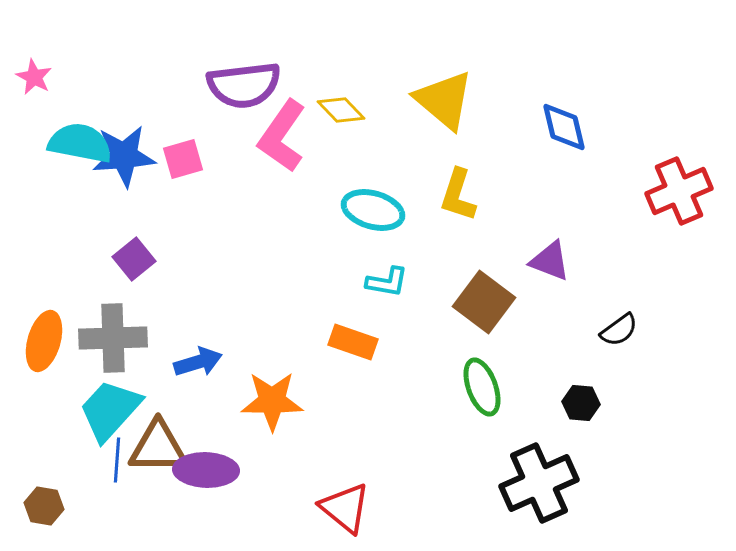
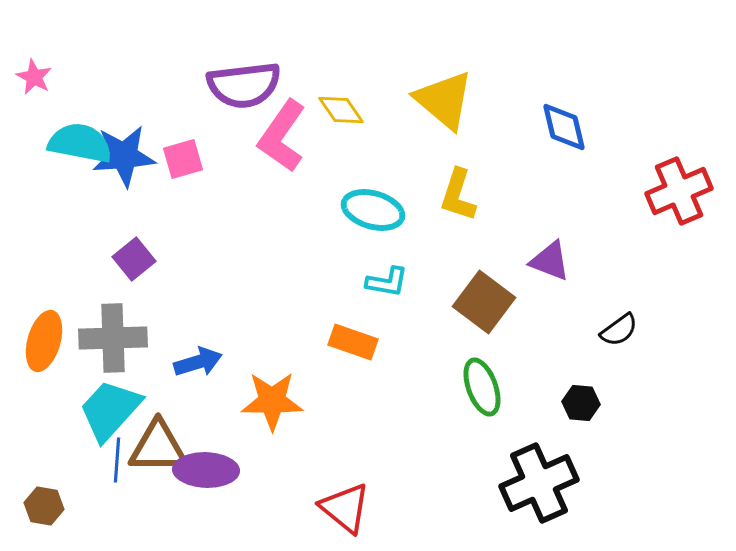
yellow diamond: rotated 9 degrees clockwise
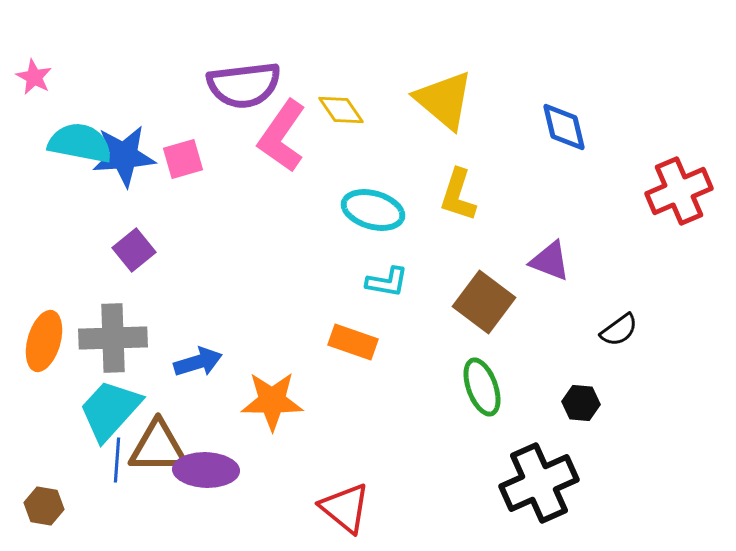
purple square: moved 9 px up
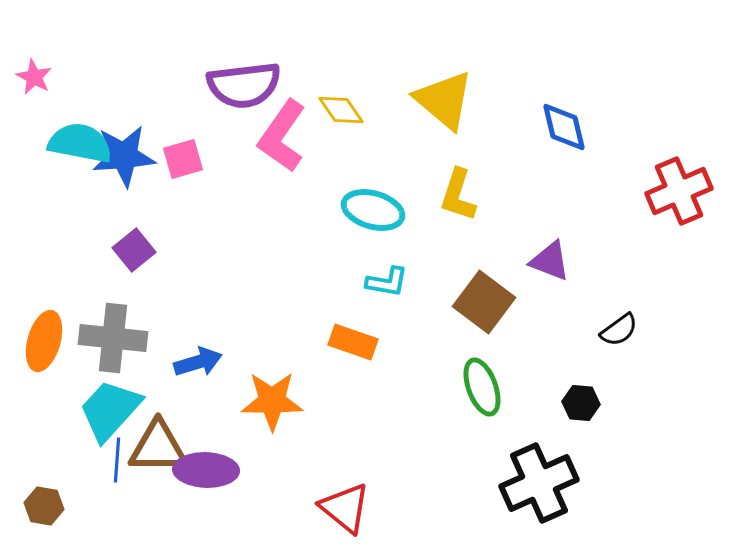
gray cross: rotated 8 degrees clockwise
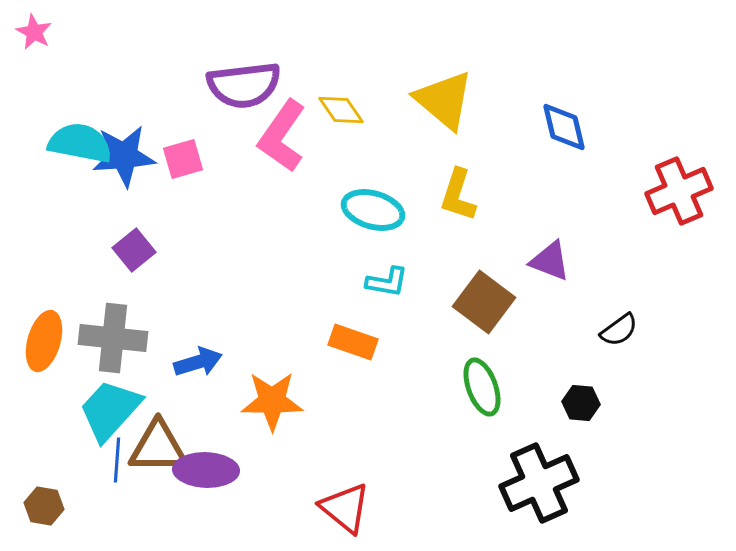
pink star: moved 45 px up
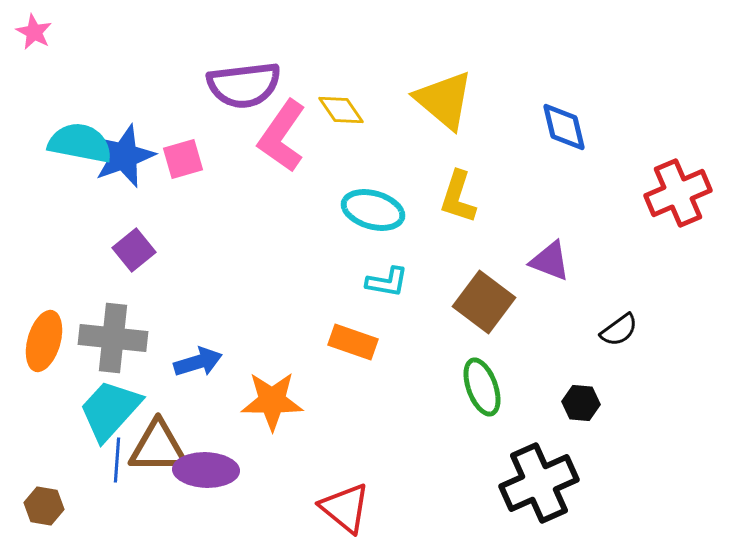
blue star: rotated 16 degrees counterclockwise
red cross: moved 1 px left, 2 px down
yellow L-shape: moved 2 px down
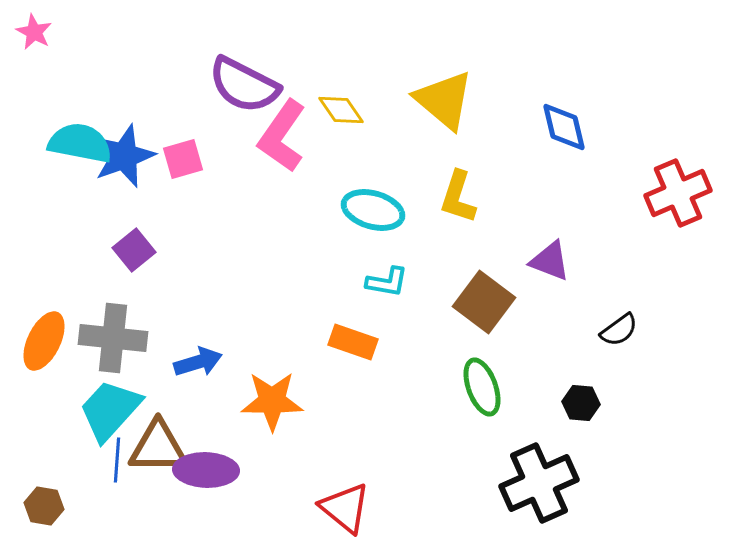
purple semicircle: rotated 34 degrees clockwise
orange ellipse: rotated 10 degrees clockwise
